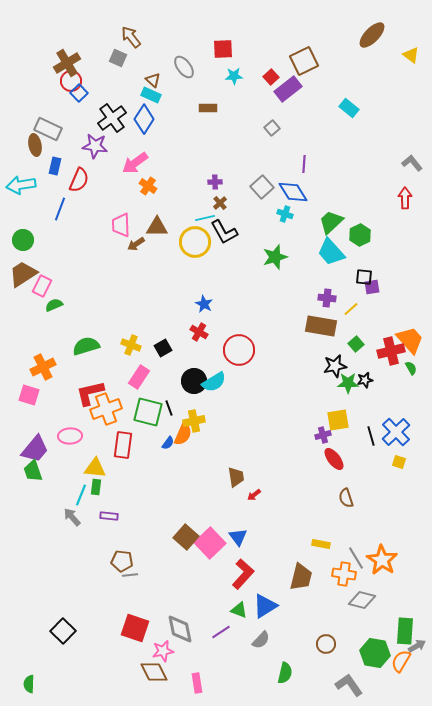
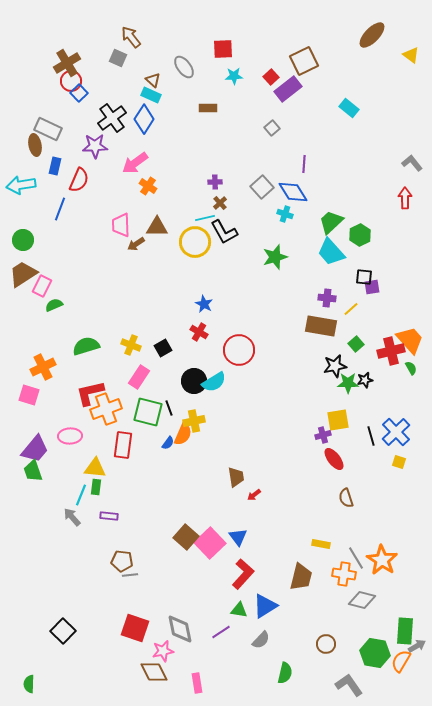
purple star at (95, 146): rotated 10 degrees counterclockwise
green triangle at (239, 610): rotated 12 degrees counterclockwise
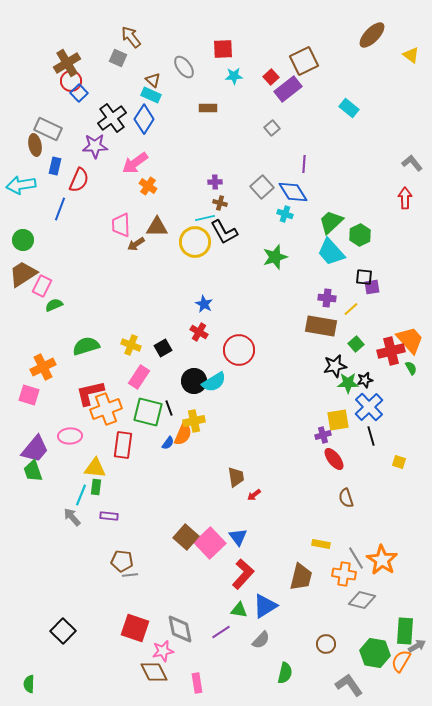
brown cross at (220, 203): rotated 32 degrees counterclockwise
blue cross at (396, 432): moved 27 px left, 25 px up
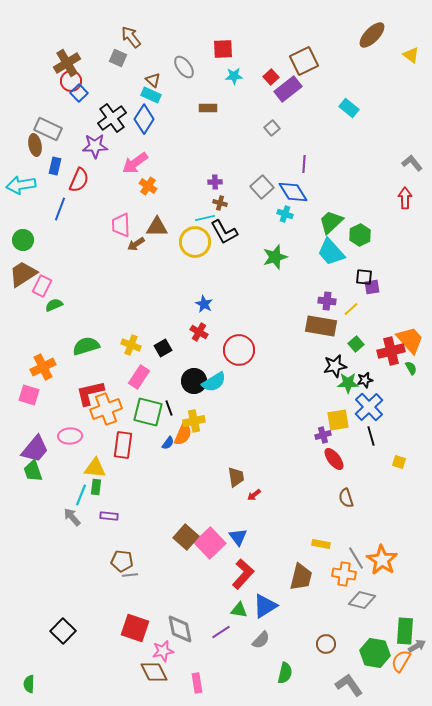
purple cross at (327, 298): moved 3 px down
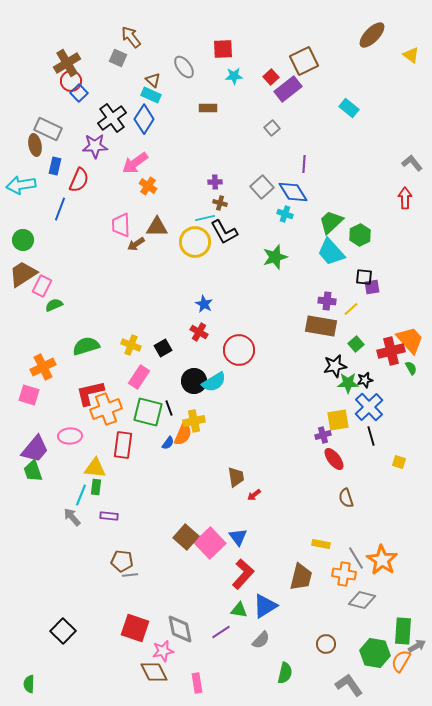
green rectangle at (405, 631): moved 2 px left
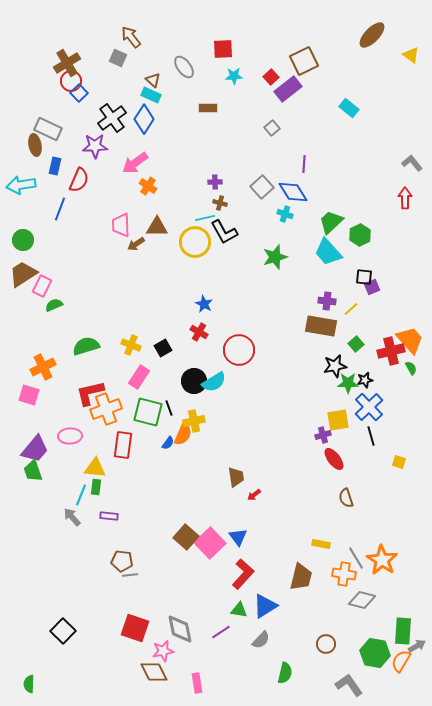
cyan trapezoid at (331, 252): moved 3 px left
purple square at (372, 287): rotated 14 degrees counterclockwise
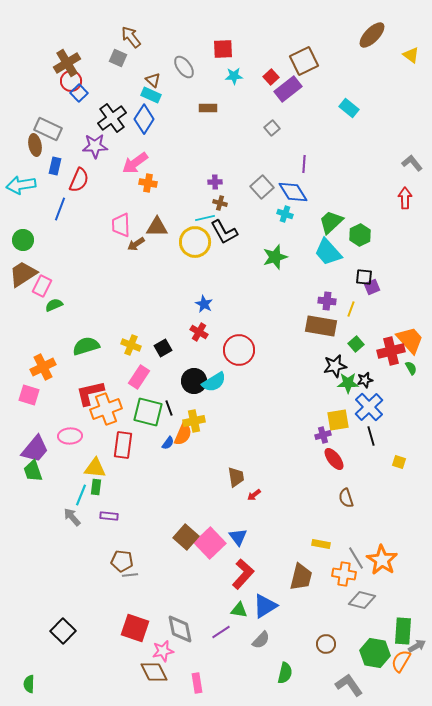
orange cross at (148, 186): moved 3 px up; rotated 24 degrees counterclockwise
yellow line at (351, 309): rotated 28 degrees counterclockwise
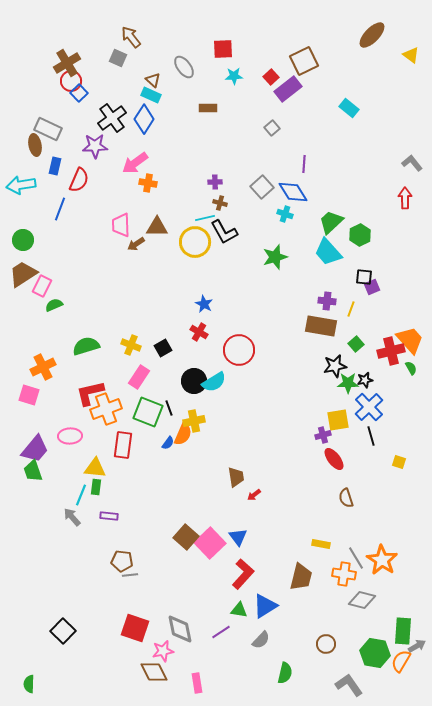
green square at (148, 412): rotated 8 degrees clockwise
